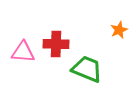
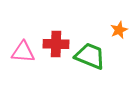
green trapezoid: moved 3 px right, 13 px up
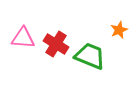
red cross: rotated 30 degrees clockwise
pink triangle: moved 14 px up
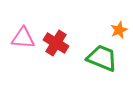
red cross: moved 1 px up
green trapezoid: moved 12 px right, 2 px down
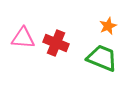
orange star: moved 11 px left, 4 px up
red cross: rotated 10 degrees counterclockwise
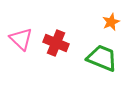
orange star: moved 3 px right, 4 px up
pink triangle: moved 2 px left, 1 px down; rotated 40 degrees clockwise
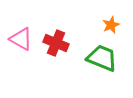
orange star: moved 3 px down
pink triangle: rotated 15 degrees counterclockwise
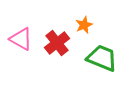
orange star: moved 27 px left
red cross: moved 1 px right; rotated 30 degrees clockwise
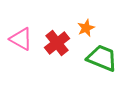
orange star: moved 2 px right, 3 px down
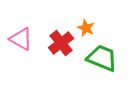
orange star: rotated 24 degrees counterclockwise
red cross: moved 4 px right
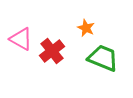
red cross: moved 9 px left, 8 px down
green trapezoid: moved 1 px right
